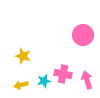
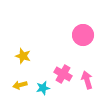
pink cross: rotated 18 degrees clockwise
cyan star: moved 1 px left, 7 px down
yellow arrow: moved 1 px left
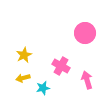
pink circle: moved 2 px right, 2 px up
yellow star: moved 1 px right, 1 px up; rotated 28 degrees clockwise
pink cross: moved 2 px left, 8 px up
yellow arrow: moved 3 px right, 7 px up
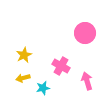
pink arrow: moved 1 px down
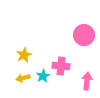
pink circle: moved 1 px left, 2 px down
pink cross: rotated 24 degrees counterclockwise
pink arrow: rotated 24 degrees clockwise
cyan star: moved 12 px up; rotated 16 degrees counterclockwise
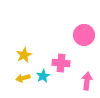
pink cross: moved 3 px up
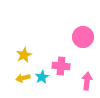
pink circle: moved 1 px left, 2 px down
pink cross: moved 3 px down
cyan star: moved 1 px left, 1 px down
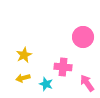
pink cross: moved 2 px right, 1 px down
cyan star: moved 4 px right, 7 px down; rotated 24 degrees counterclockwise
pink arrow: moved 2 px down; rotated 42 degrees counterclockwise
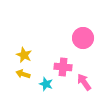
pink circle: moved 1 px down
yellow star: rotated 21 degrees counterclockwise
yellow arrow: moved 4 px up; rotated 32 degrees clockwise
pink arrow: moved 3 px left, 1 px up
